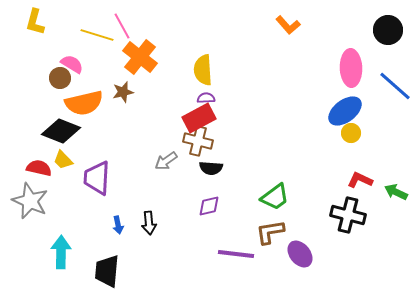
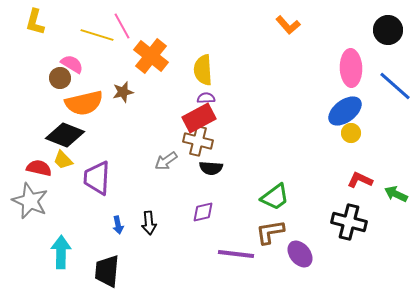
orange cross: moved 11 px right, 1 px up
black diamond: moved 4 px right, 4 px down
green arrow: moved 2 px down
purple diamond: moved 6 px left, 6 px down
black cross: moved 1 px right, 7 px down
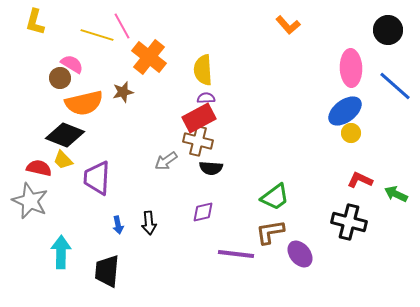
orange cross: moved 2 px left, 1 px down
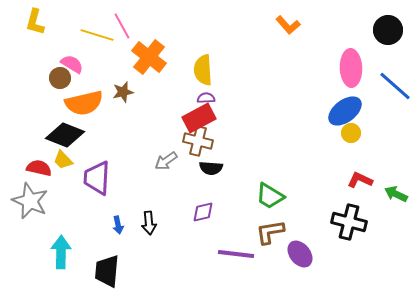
green trapezoid: moved 5 px left, 1 px up; rotated 68 degrees clockwise
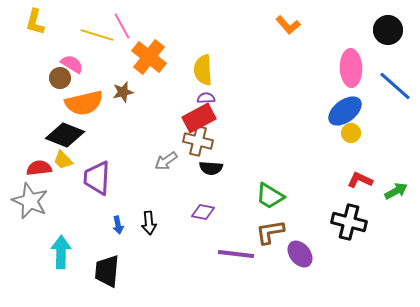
red semicircle: rotated 20 degrees counterclockwise
green arrow: moved 3 px up; rotated 125 degrees clockwise
purple diamond: rotated 25 degrees clockwise
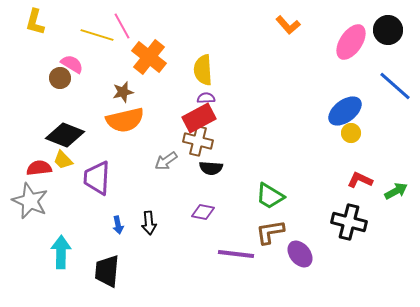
pink ellipse: moved 26 px up; rotated 36 degrees clockwise
orange semicircle: moved 41 px right, 17 px down
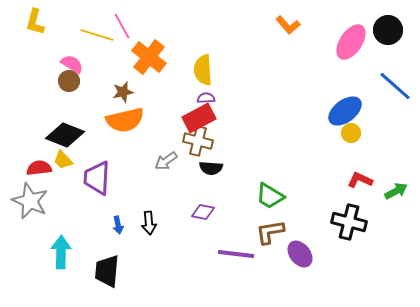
brown circle: moved 9 px right, 3 px down
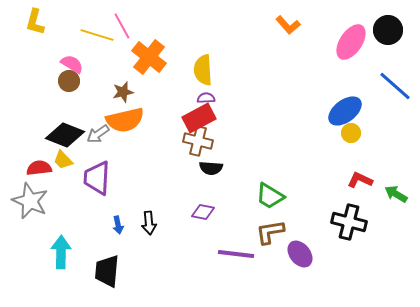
gray arrow: moved 68 px left, 27 px up
green arrow: moved 3 px down; rotated 120 degrees counterclockwise
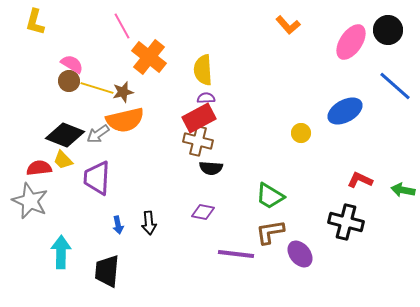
yellow line: moved 53 px down
blue ellipse: rotated 8 degrees clockwise
yellow circle: moved 50 px left
green arrow: moved 7 px right, 4 px up; rotated 20 degrees counterclockwise
black cross: moved 3 px left
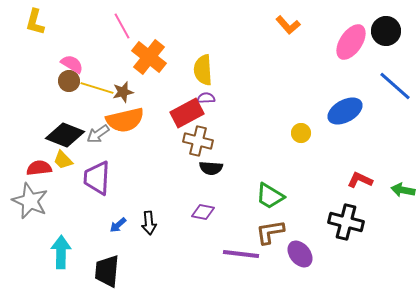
black circle: moved 2 px left, 1 px down
red rectangle: moved 12 px left, 5 px up
blue arrow: rotated 60 degrees clockwise
purple line: moved 5 px right
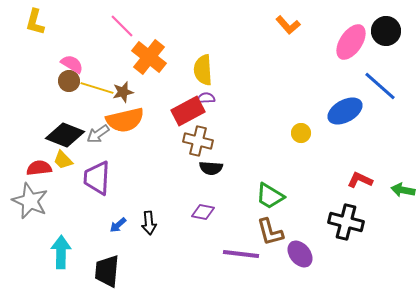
pink line: rotated 16 degrees counterclockwise
blue line: moved 15 px left
red rectangle: moved 1 px right, 2 px up
brown L-shape: rotated 96 degrees counterclockwise
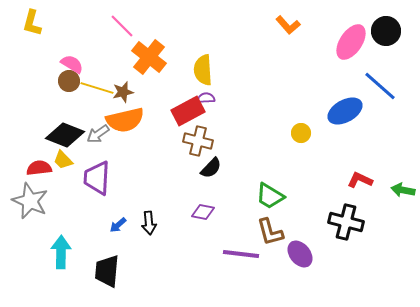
yellow L-shape: moved 3 px left, 1 px down
black semicircle: rotated 50 degrees counterclockwise
